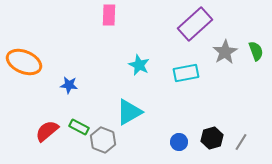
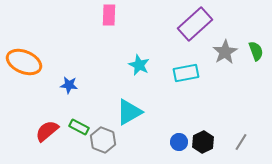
black hexagon: moved 9 px left, 4 px down; rotated 10 degrees counterclockwise
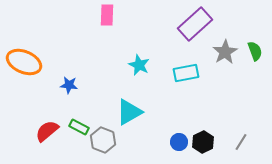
pink rectangle: moved 2 px left
green semicircle: moved 1 px left
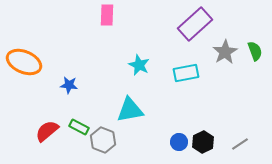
cyan triangle: moved 1 px right, 2 px up; rotated 20 degrees clockwise
gray line: moved 1 px left, 2 px down; rotated 24 degrees clockwise
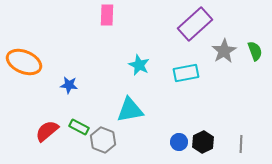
gray star: moved 1 px left, 1 px up
gray line: moved 1 px right; rotated 54 degrees counterclockwise
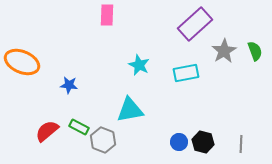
orange ellipse: moved 2 px left
black hexagon: rotated 20 degrees counterclockwise
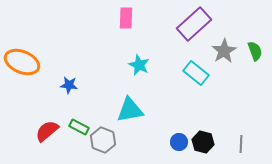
pink rectangle: moved 19 px right, 3 px down
purple rectangle: moved 1 px left
cyan rectangle: moved 10 px right; rotated 50 degrees clockwise
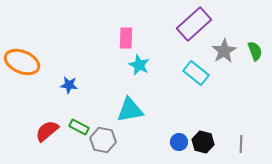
pink rectangle: moved 20 px down
gray hexagon: rotated 10 degrees counterclockwise
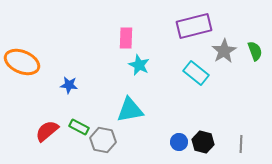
purple rectangle: moved 2 px down; rotated 28 degrees clockwise
